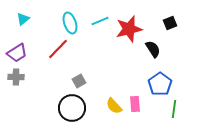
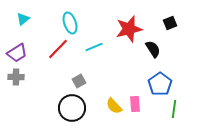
cyan line: moved 6 px left, 26 px down
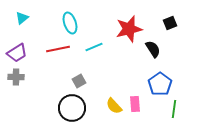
cyan triangle: moved 1 px left, 1 px up
red line: rotated 35 degrees clockwise
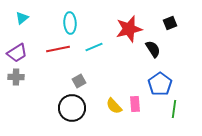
cyan ellipse: rotated 15 degrees clockwise
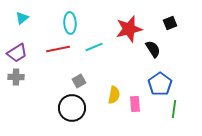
yellow semicircle: moved 11 px up; rotated 126 degrees counterclockwise
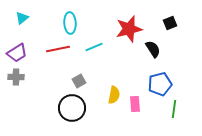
blue pentagon: rotated 20 degrees clockwise
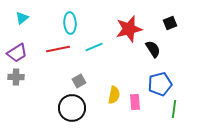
pink rectangle: moved 2 px up
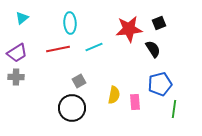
black square: moved 11 px left
red star: rotated 8 degrees clockwise
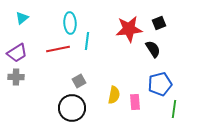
cyan line: moved 7 px left, 6 px up; rotated 60 degrees counterclockwise
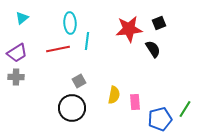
blue pentagon: moved 35 px down
green line: moved 11 px right; rotated 24 degrees clockwise
